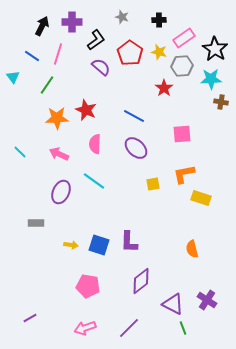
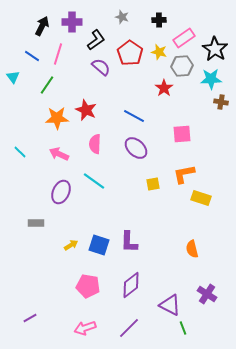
yellow arrow at (71, 245): rotated 40 degrees counterclockwise
purple diamond at (141, 281): moved 10 px left, 4 px down
purple cross at (207, 300): moved 6 px up
purple triangle at (173, 304): moved 3 px left, 1 px down
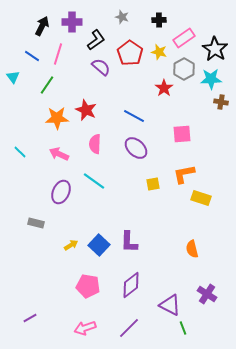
gray hexagon at (182, 66): moved 2 px right, 3 px down; rotated 25 degrees counterclockwise
gray rectangle at (36, 223): rotated 14 degrees clockwise
blue square at (99, 245): rotated 25 degrees clockwise
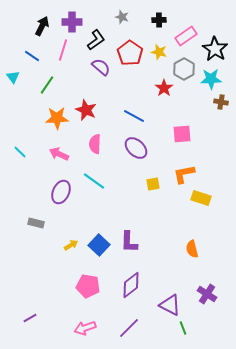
pink rectangle at (184, 38): moved 2 px right, 2 px up
pink line at (58, 54): moved 5 px right, 4 px up
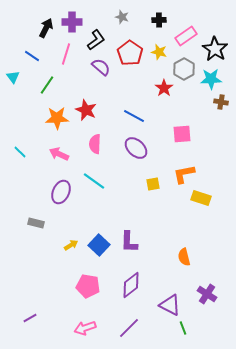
black arrow at (42, 26): moved 4 px right, 2 px down
pink line at (63, 50): moved 3 px right, 4 px down
orange semicircle at (192, 249): moved 8 px left, 8 px down
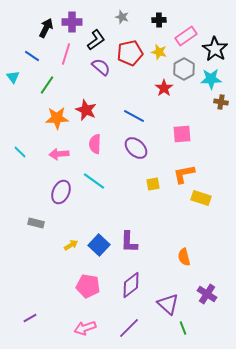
red pentagon at (130, 53): rotated 25 degrees clockwise
pink arrow at (59, 154): rotated 30 degrees counterclockwise
purple triangle at (170, 305): moved 2 px left, 1 px up; rotated 15 degrees clockwise
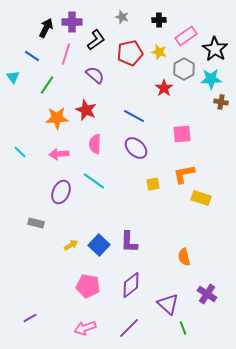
purple semicircle at (101, 67): moved 6 px left, 8 px down
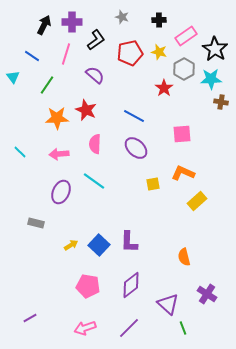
black arrow at (46, 28): moved 2 px left, 3 px up
orange L-shape at (184, 174): moved 1 px left, 1 px up; rotated 35 degrees clockwise
yellow rectangle at (201, 198): moved 4 px left, 3 px down; rotated 60 degrees counterclockwise
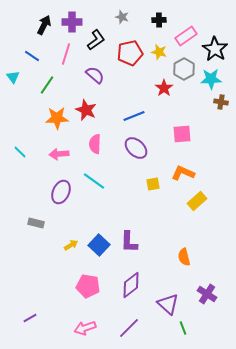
blue line at (134, 116): rotated 50 degrees counterclockwise
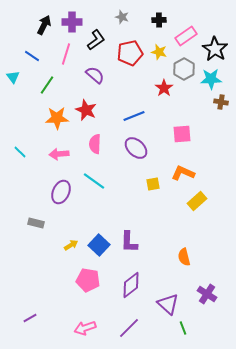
pink pentagon at (88, 286): moved 6 px up
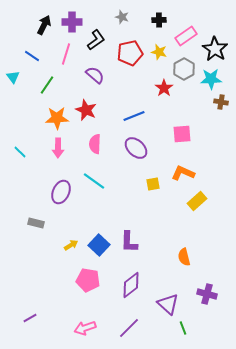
pink arrow at (59, 154): moved 1 px left, 6 px up; rotated 84 degrees counterclockwise
purple cross at (207, 294): rotated 18 degrees counterclockwise
